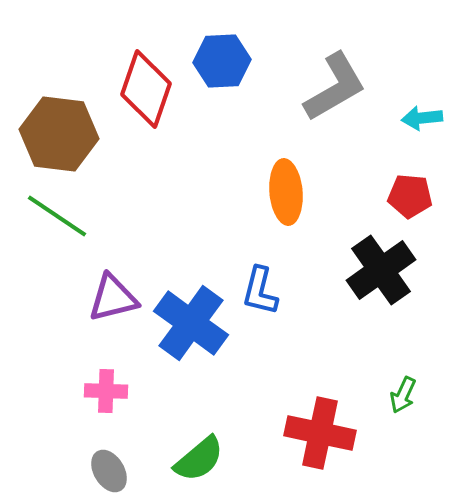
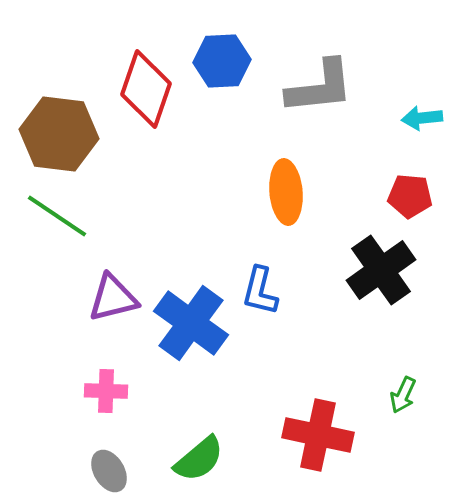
gray L-shape: moved 15 px left; rotated 24 degrees clockwise
red cross: moved 2 px left, 2 px down
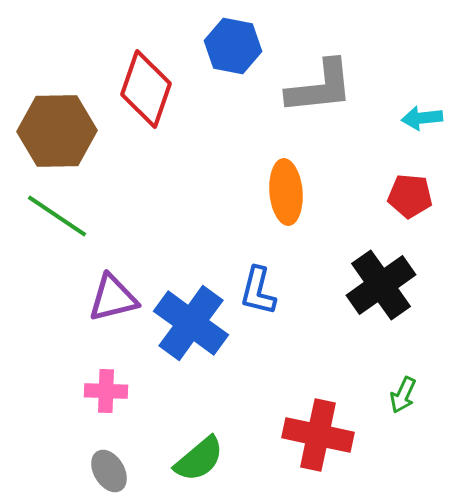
blue hexagon: moved 11 px right, 15 px up; rotated 14 degrees clockwise
brown hexagon: moved 2 px left, 3 px up; rotated 8 degrees counterclockwise
black cross: moved 15 px down
blue L-shape: moved 2 px left
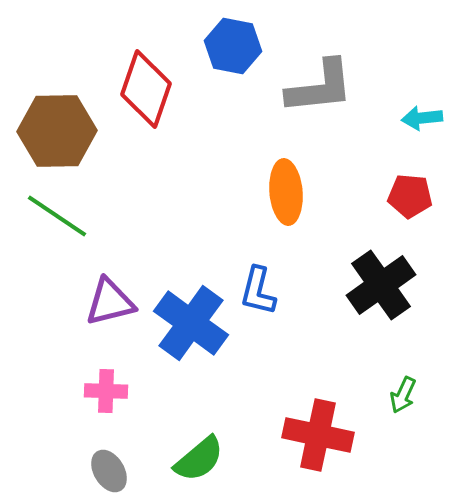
purple triangle: moved 3 px left, 4 px down
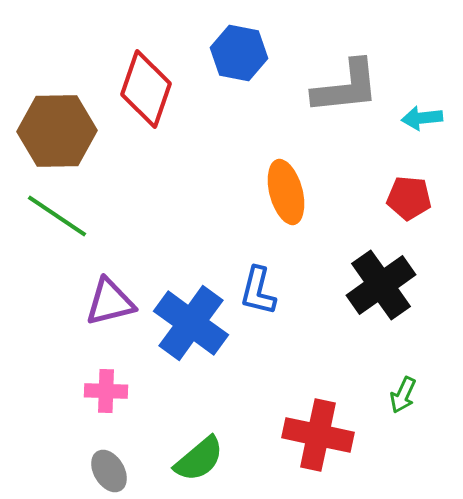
blue hexagon: moved 6 px right, 7 px down
gray L-shape: moved 26 px right
orange ellipse: rotated 10 degrees counterclockwise
red pentagon: moved 1 px left, 2 px down
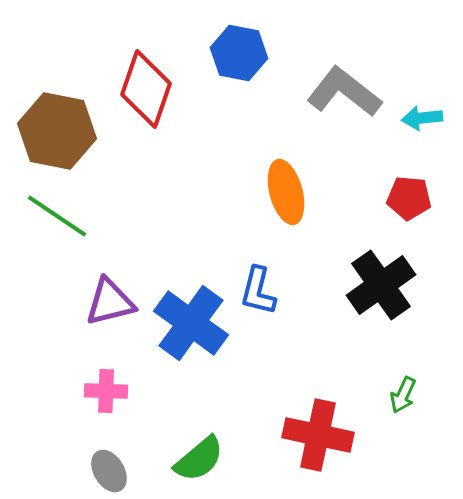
gray L-shape: moved 2 px left, 5 px down; rotated 136 degrees counterclockwise
brown hexagon: rotated 12 degrees clockwise
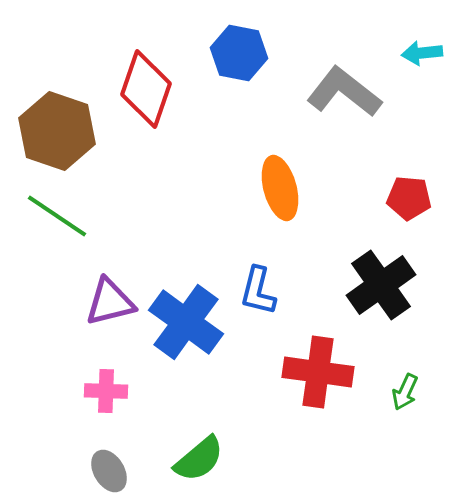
cyan arrow: moved 65 px up
brown hexagon: rotated 8 degrees clockwise
orange ellipse: moved 6 px left, 4 px up
blue cross: moved 5 px left, 1 px up
green arrow: moved 2 px right, 3 px up
red cross: moved 63 px up; rotated 4 degrees counterclockwise
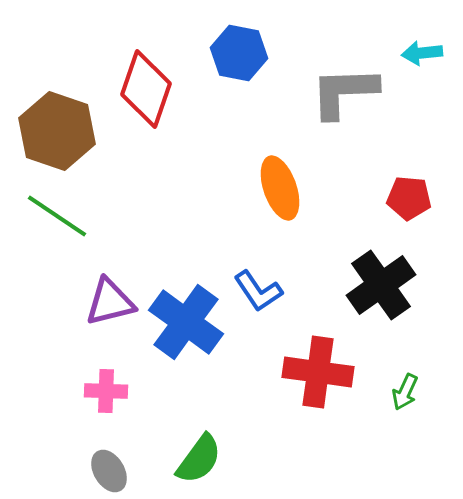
gray L-shape: rotated 40 degrees counterclockwise
orange ellipse: rotated 4 degrees counterclockwise
blue L-shape: rotated 48 degrees counterclockwise
green semicircle: rotated 14 degrees counterclockwise
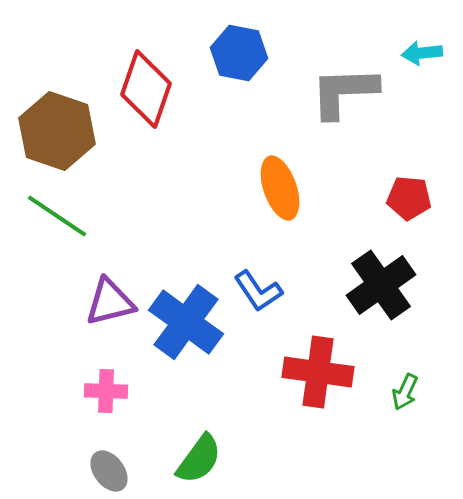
gray ellipse: rotated 6 degrees counterclockwise
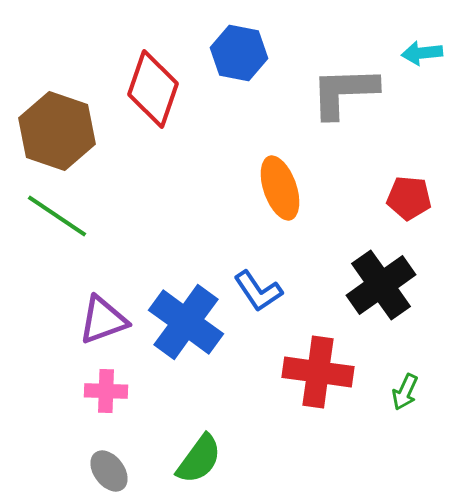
red diamond: moved 7 px right
purple triangle: moved 7 px left, 18 px down; rotated 6 degrees counterclockwise
